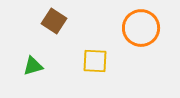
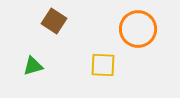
orange circle: moved 3 px left, 1 px down
yellow square: moved 8 px right, 4 px down
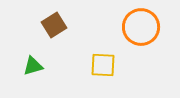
brown square: moved 4 px down; rotated 25 degrees clockwise
orange circle: moved 3 px right, 2 px up
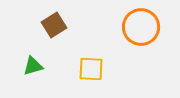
yellow square: moved 12 px left, 4 px down
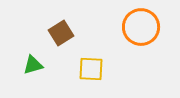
brown square: moved 7 px right, 8 px down
green triangle: moved 1 px up
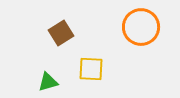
green triangle: moved 15 px right, 17 px down
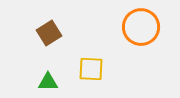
brown square: moved 12 px left
green triangle: rotated 15 degrees clockwise
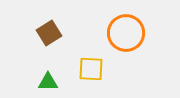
orange circle: moved 15 px left, 6 px down
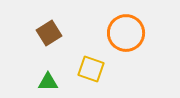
yellow square: rotated 16 degrees clockwise
